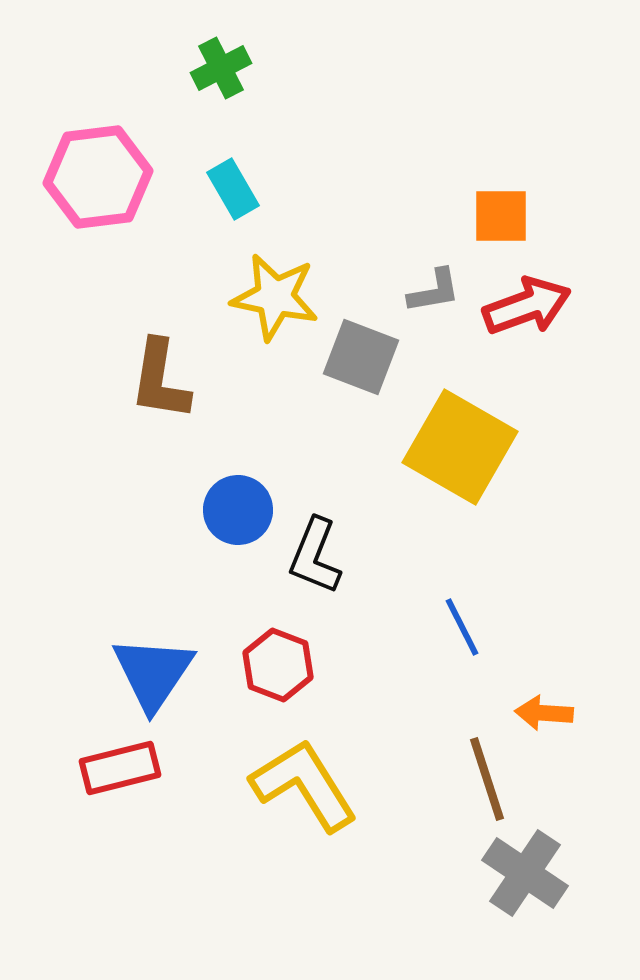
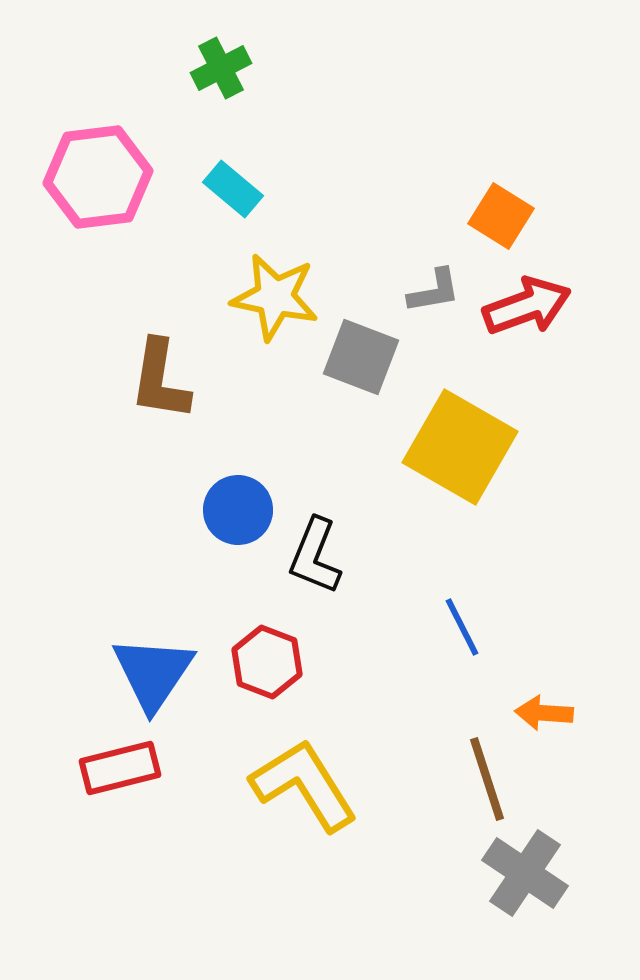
cyan rectangle: rotated 20 degrees counterclockwise
orange square: rotated 32 degrees clockwise
red hexagon: moved 11 px left, 3 px up
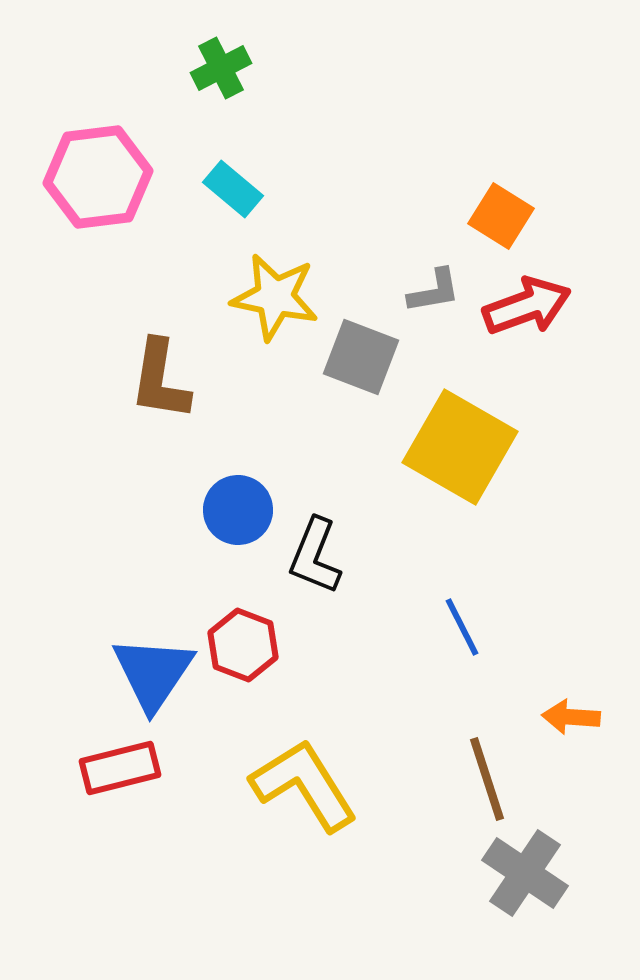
red hexagon: moved 24 px left, 17 px up
orange arrow: moved 27 px right, 4 px down
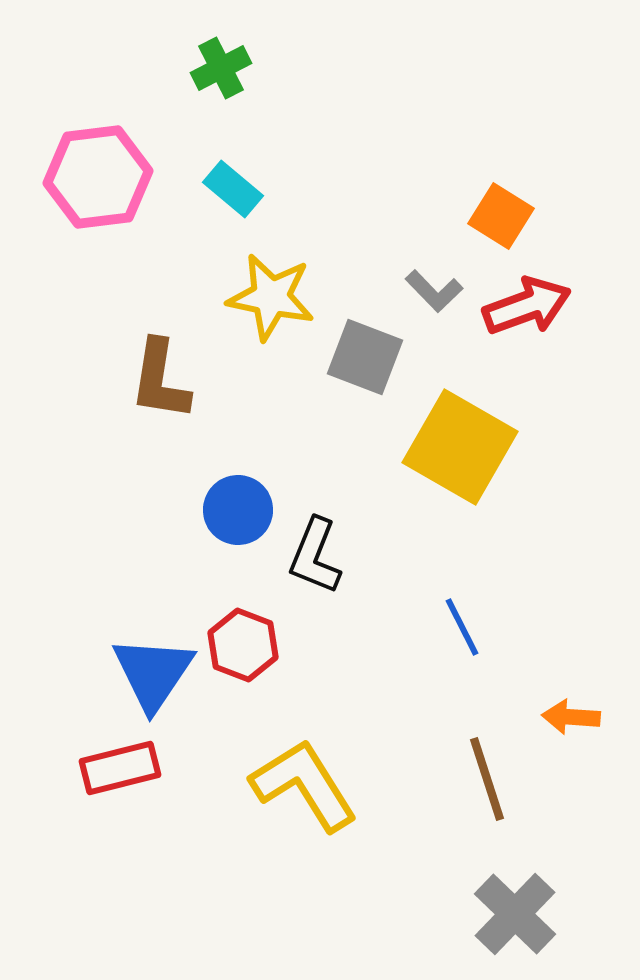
gray L-shape: rotated 56 degrees clockwise
yellow star: moved 4 px left
gray square: moved 4 px right
gray cross: moved 10 px left, 41 px down; rotated 10 degrees clockwise
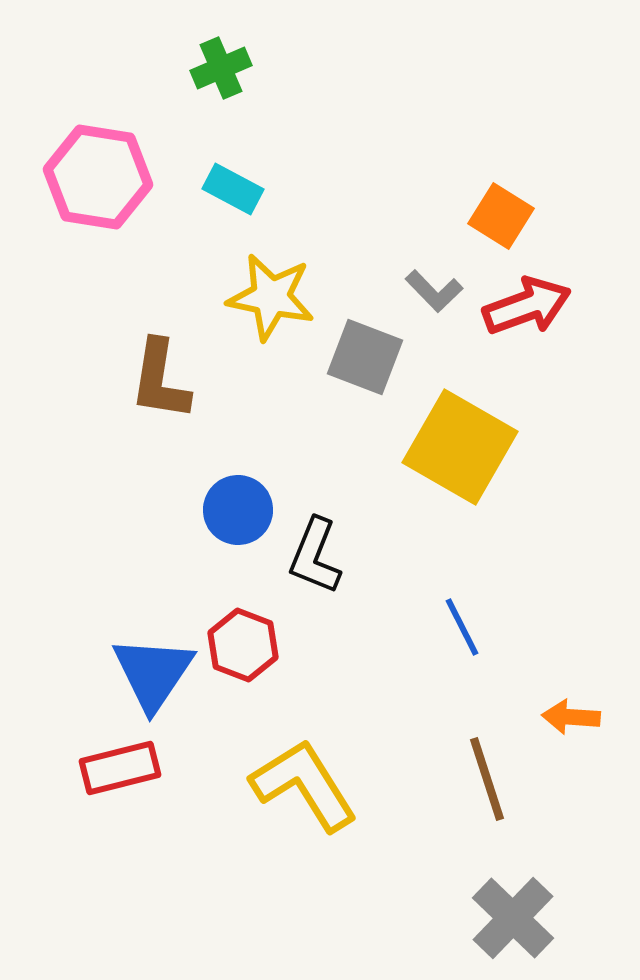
green cross: rotated 4 degrees clockwise
pink hexagon: rotated 16 degrees clockwise
cyan rectangle: rotated 12 degrees counterclockwise
gray cross: moved 2 px left, 4 px down
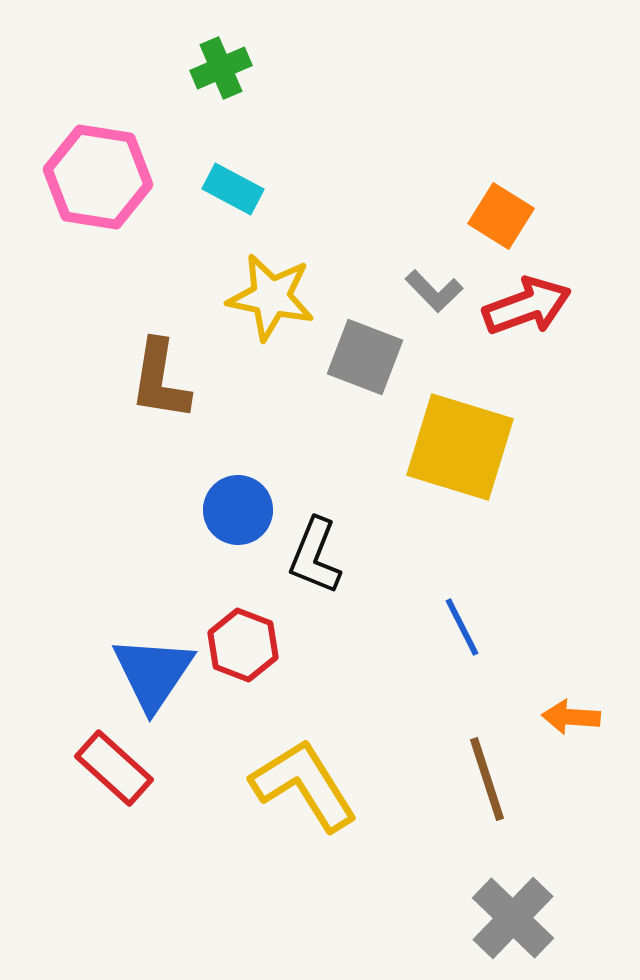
yellow square: rotated 13 degrees counterclockwise
red rectangle: moved 6 px left; rotated 56 degrees clockwise
